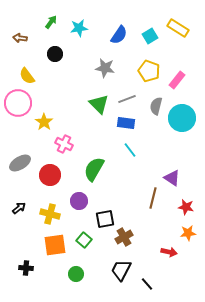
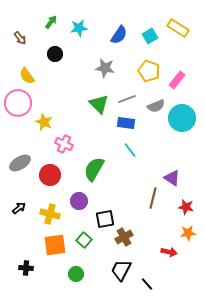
brown arrow: rotated 136 degrees counterclockwise
gray semicircle: rotated 126 degrees counterclockwise
yellow star: rotated 12 degrees counterclockwise
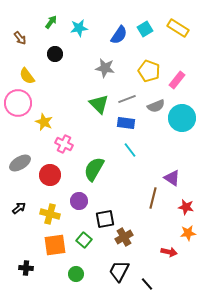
cyan square: moved 5 px left, 7 px up
black trapezoid: moved 2 px left, 1 px down
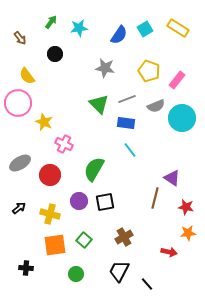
brown line: moved 2 px right
black square: moved 17 px up
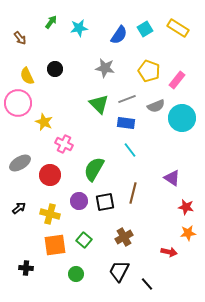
black circle: moved 15 px down
yellow semicircle: rotated 12 degrees clockwise
brown line: moved 22 px left, 5 px up
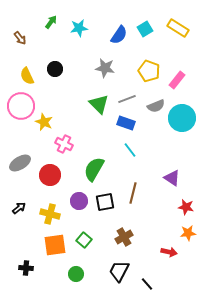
pink circle: moved 3 px right, 3 px down
blue rectangle: rotated 12 degrees clockwise
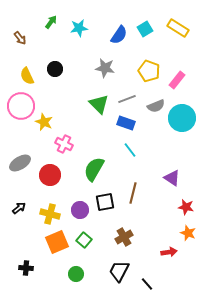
purple circle: moved 1 px right, 9 px down
orange star: rotated 28 degrees clockwise
orange square: moved 2 px right, 3 px up; rotated 15 degrees counterclockwise
red arrow: rotated 21 degrees counterclockwise
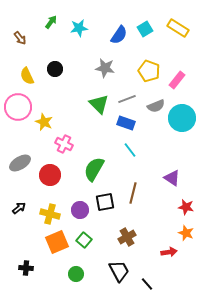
pink circle: moved 3 px left, 1 px down
orange star: moved 2 px left
brown cross: moved 3 px right
black trapezoid: rotated 125 degrees clockwise
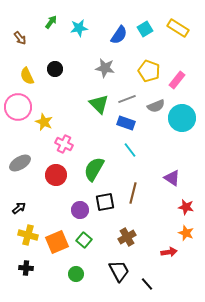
red circle: moved 6 px right
yellow cross: moved 22 px left, 21 px down
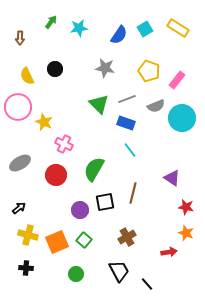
brown arrow: rotated 40 degrees clockwise
